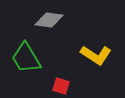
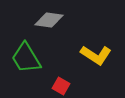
red square: rotated 12 degrees clockwise
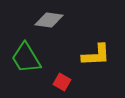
yellow L-shape: rotated 36 degrees counterclockwise
red square: moved 1 px right, 4 px up
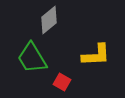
gray diamond: rotated 48 degrees counterclockwise
green trapezoid: moved 6 px right
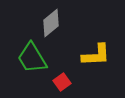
gray diamond: moved 2 px right, 3 px down
red square: rotated 24 degrees clockwise
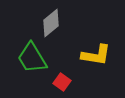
yellow L-shape: rotated 12 degrees clockwise
red square: rotated 18 degrees counterclockwise
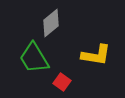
green trapezoid: moved 2 px right
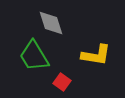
gray diamond: rotated 68 degrees counterclockwise
green trapezoid: moved 2 px up
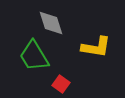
yellow L-shape: moved 8 px up
red square: moved 1 px left, 2 px down
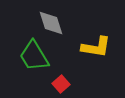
red square: rotated 12 degrees clockwise
